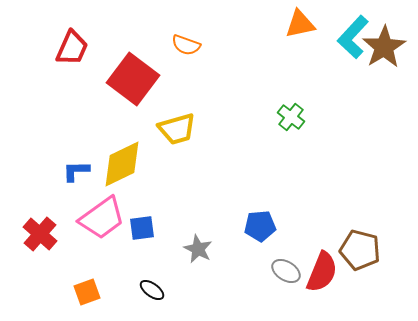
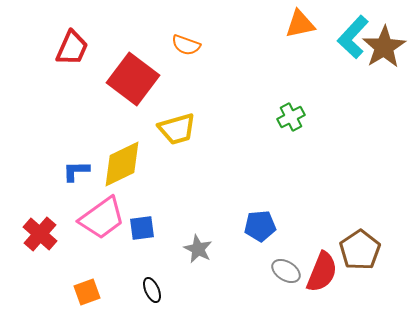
green cross: rotated 24 degrees clockwise
brown pentagon: rotated 24 degrees clockwise
black ellipse: rotated 30 degrees clockwise
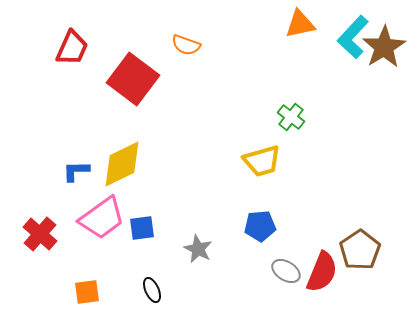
green cross: rotated 24 degrees counterclockwise
yellow trapezoid: moved 85 px right, 32 px down
orange square: rotated 12 degrees clockwise
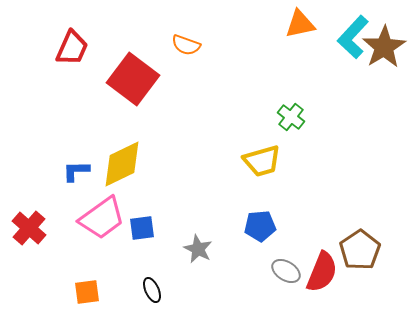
red cross: moved 11 px left, 6 px up
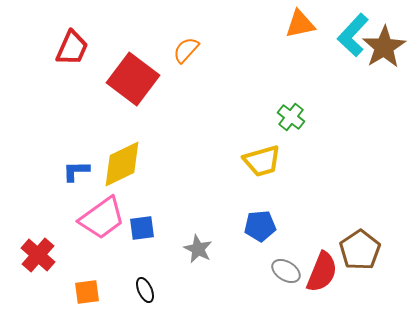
cyan L-shape: moved 2 px up
orange semicircle: moved 5 px down; rotated 112 degrees clockwise
red cross: moved 9 px right, 27 px down
black ellipse: moved 7 px left
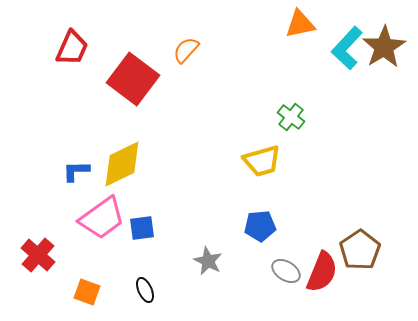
cyan L-shape: moved 6 px left, 13 px down
gray star: moved 10 px right, 12 px down
orange square: rotated 28 degrees clockwise
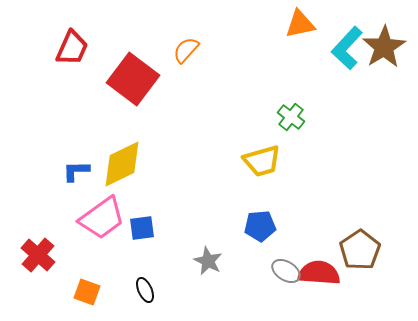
red semicircle: moved 3 px left, 1 px down; rotated 108 degrees counterclockwise
